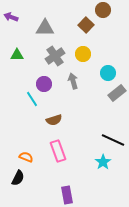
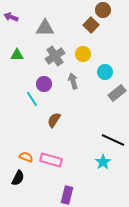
brown square: moved 5 px right
cyan circle: moved 3 px left, 1 px up
brown semicircle: rotated 140 degrees clockwise
pink rectangle: moved 7 px left, 9 px down; rotated 55 degrees counterclockwise
purple rectangle: rotated 24 degrees clockwise
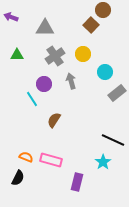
gray arrow: moved 2 px left
purple rectangle: moved 10 px right, 13 px up
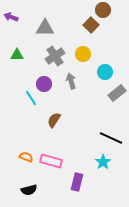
cyan line: moved 1 px left, 1 px up
black line: moved 2 px left, 2 px up
pink rectangle: moved 1 px down
black semicircle: moved 11 px right, 12 px down; rotated 49 degrees clockwise
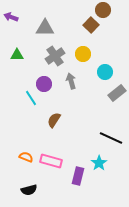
cyan star: moved 4 px left, 1 px down
purple rectangle: moved 1 px right, 6 px up
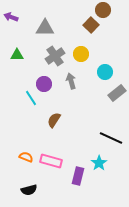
yellow circle: moved 2 px left
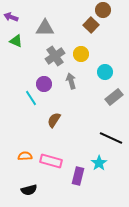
green triangle: moved 1 px left, 14 px up; rotated 24 degrees clockwise
gray rectangle: moved 3 px left, 4 px down
orange semicircle: moved 1 px left, 1 px up; rotated 24 degrees counterclockwise
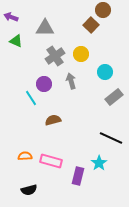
brown semicircle: moved 1 px left; rotated 42 degrees clockwise
